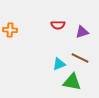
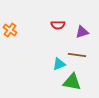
orange cross: rotated 32 degrees clockwise
brown line: moved 3 px left, 3 px up; rotated 18 degrees counterclockwise
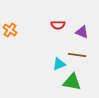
purple triangle: rotated 40 degrees clockwise
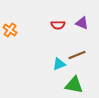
purple triangle: moved 9 px up
brown line: rotated 30 degrees counterclockwise
green triangle: moved 2 px right, 3 px down
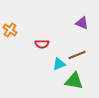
red semicircle: moved 16 px left, 19 px down
green triangle: moved 4 px up
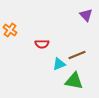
purple triangle: moved 4 px right, 8 px up; rotated 24 degrees clockwise
